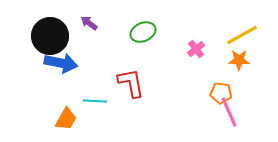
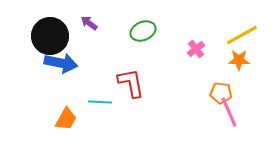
green ellipse: moved 1 px up
cyan line: moved 5 px right, 1 px down
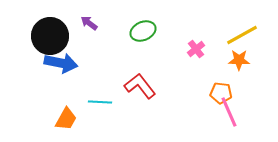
red L-shape: moved 9 px right, 3 px down; rotated 28 degrees counterclockwise
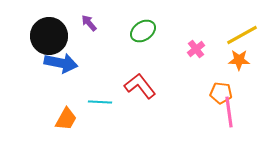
purple arrow: rotated 12 degrees clockwise
green ellipse: rotated 10 degrees counterclockwise
black circle: moved 1 px left
pink line: rotated 16 degrees clockwise
